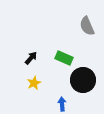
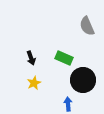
black arrow: rotated 120 degrees clockwise
blue arrow: moved 6 px right
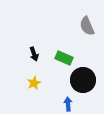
black arrow: moved 3 px right, 4 px up
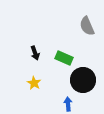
black arrow: moved 1 px right, 1 px up
yellow star: rotated 16 degrees counterclockwise
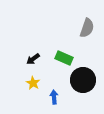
gray semicircle: moved 2 px down; rotated 138 degrees counterclockwise
black arrow: moved 2 px left, 6 px down; rotated 72 degrees clockwise
yellow star: moved 1 px left
blue arrow: moved 14 px left, 7 px up
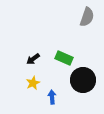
gray semicircle: moved 11 px up
yellow star: rotated 16 degrees clockwise
blue arrow: moved 2 px left
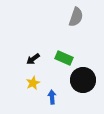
gray semicircle: moved 11 px left
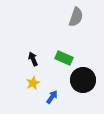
black arrow: rotated 104 degrees clockwise
blue arrow: rotated 40 degrees clockwise
